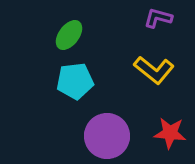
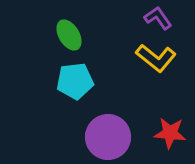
purple L-shape: rotated 40 degrees clockwise
green ellipse: rotated 68 degrees counterclockwise
yellow L-shape: moved 2 px right, 12 px up
purple circle: moved 1 px right, 1 px down
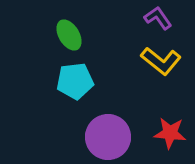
yellow L-shape: moved 5 px right, 3 px down
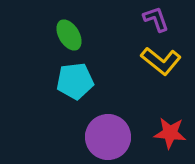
purple L-shape: moved 2 px left, 1 px down; rotated 16 degrees clockwise
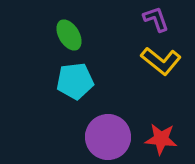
red star: moved 9 px left, 6 px down
